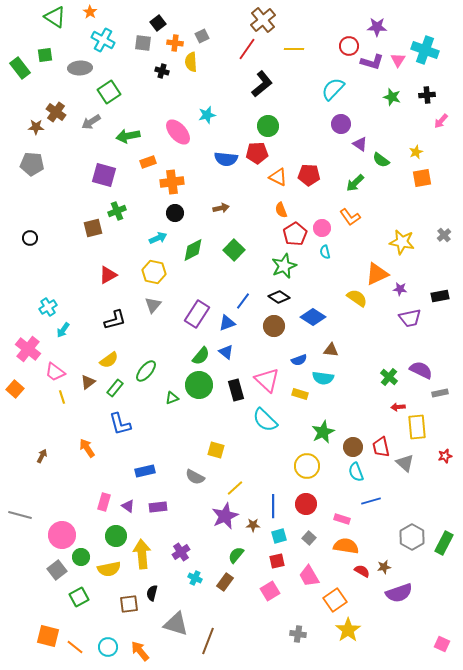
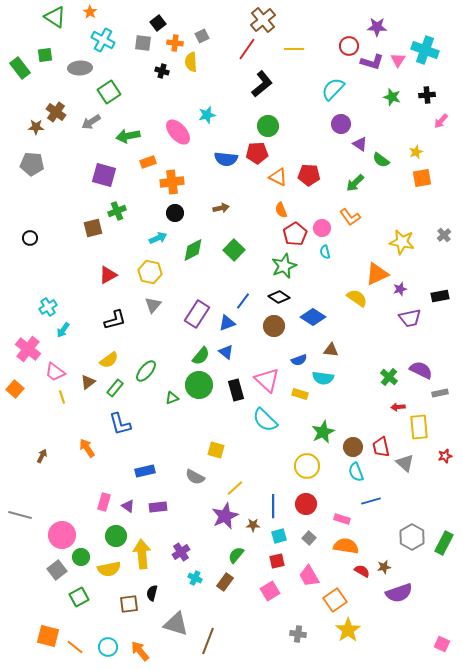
yellow hexagon at (154, 272): moved 4 px left
purple star at (400, 289): rotated 24 degrees counterclockwise
yellow rectangle at (417, 427): moved 2 px right
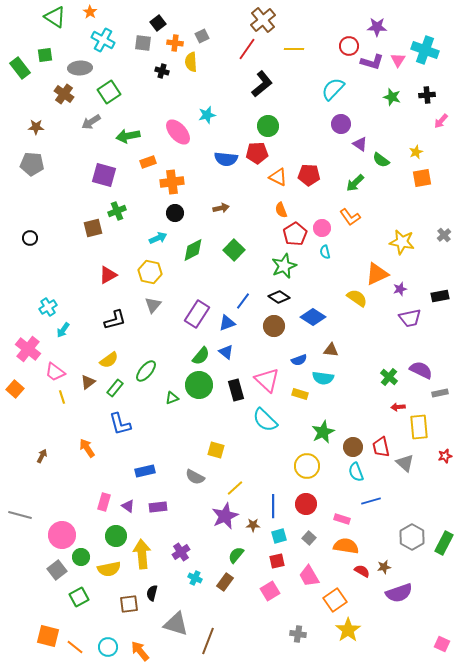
brown cross at (56, 112): moved 8 px right, 18 px up
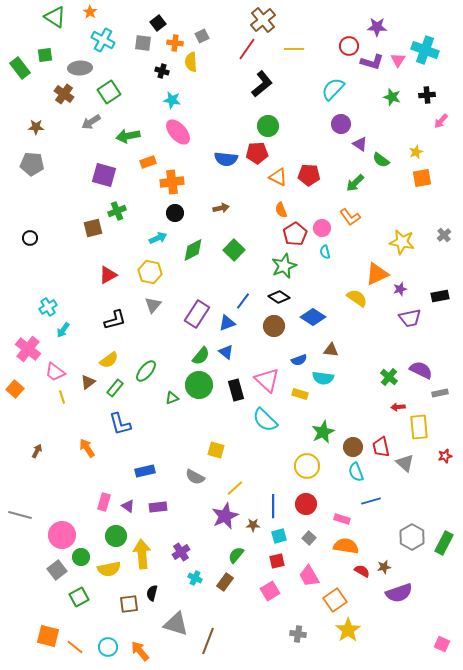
cyan star at (207, 115): moved 35 px left, 15 px up; rotated 24 degrees clockwise
brown arrow at (42, 456): moved 5 px left, 5 px up
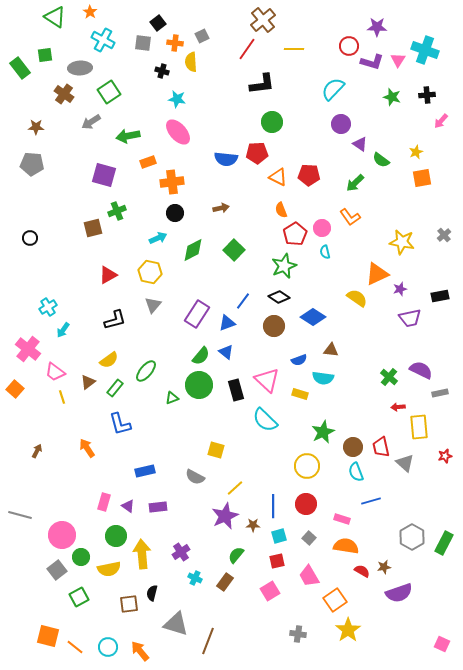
black L-shape at (262, 84): rotated 32 degrees clockwise
cyan star at (172, 100): moved 5 px right, 1 px up
green circle at (268, 126): moved 4 px right, 4 px up
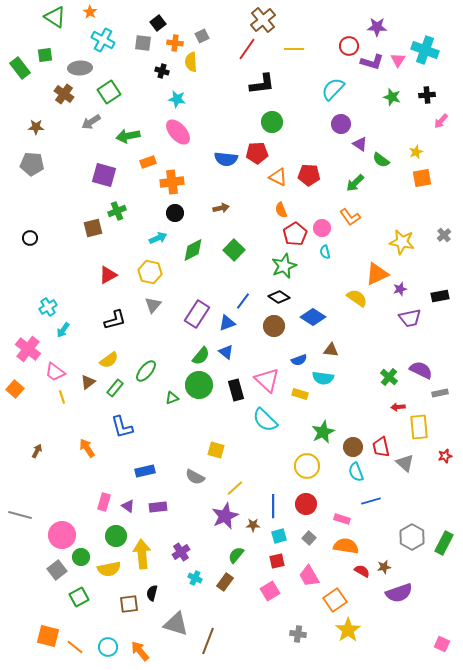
blue L-shape at (120, 424): moved 2 px right, 3 px down
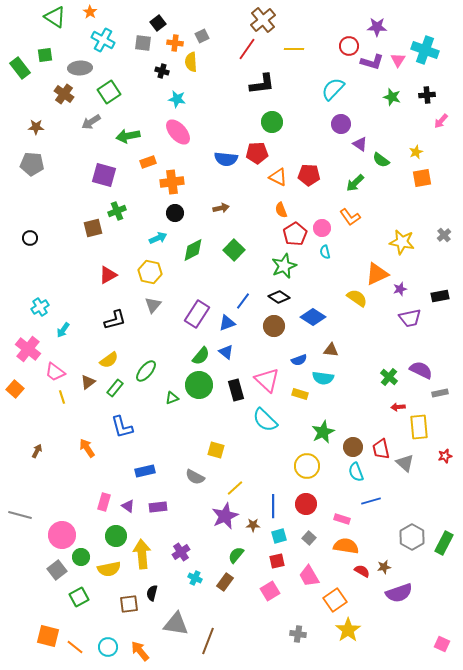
cyan cross at (48, 307): moved 8 px left
red trapezoid at (381, 447): moved 2 px down
gray triangle at (176, 624): rotated 8 degrees counterclockwise
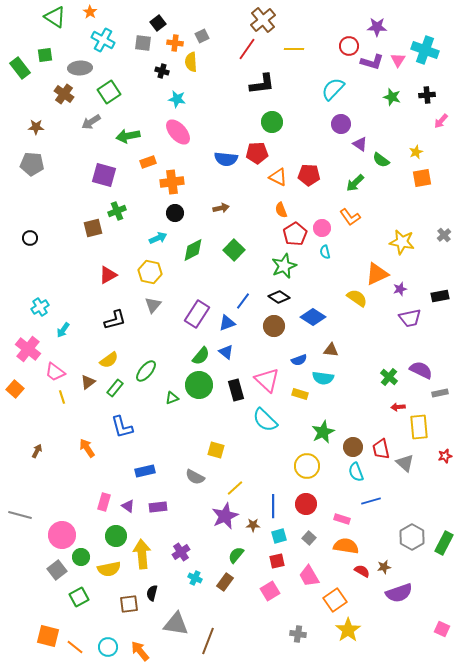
pink square at (442, 644): moved 15 px up
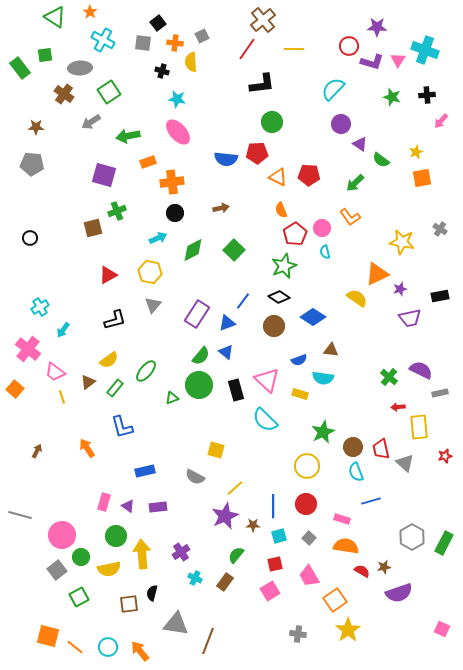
gray cross at (444, 235): moved 4 px left, 6 px up; rotated 16 degrees counterclockwise
red square at (277, 561): moved 2 px left, 3 px down
